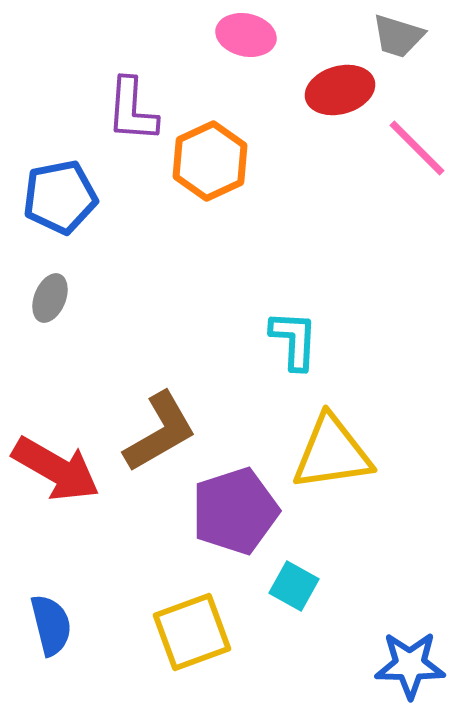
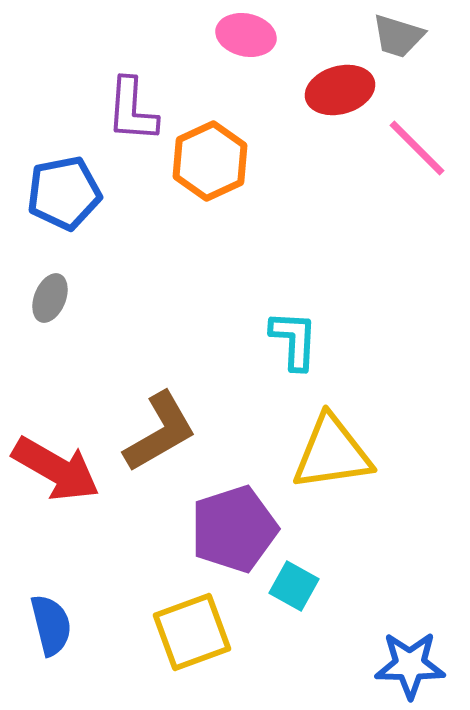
blue pentagon: moved 4 px right, 4 px up
purple pentagon: moved 1 px left, 18 px down
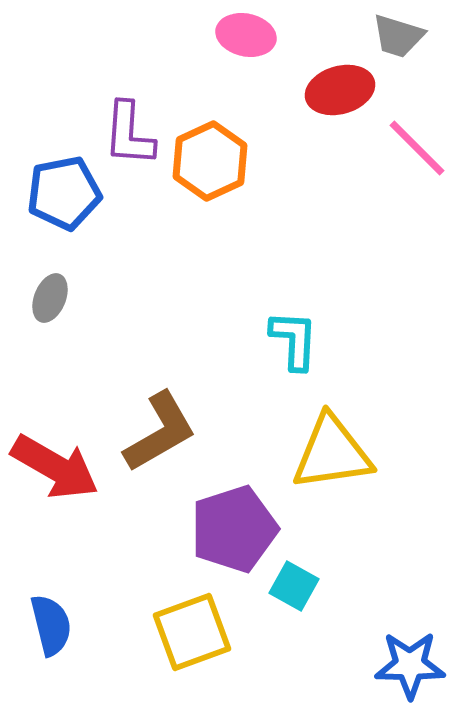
purple L-shape: moved 3 px left, 24 px down
red arrow: moved 1 px left, 2 px up
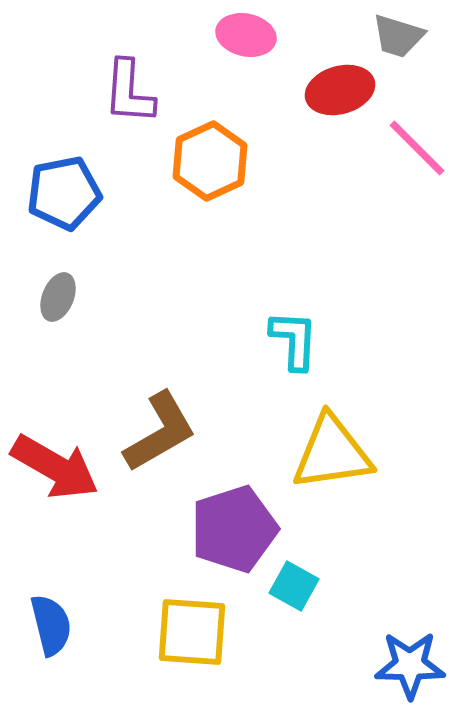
purple L-shape: moved 42 px up
gray ellipse: moved 8 px right, 1 px up
yellow square: rotated 24 degrees clockwise
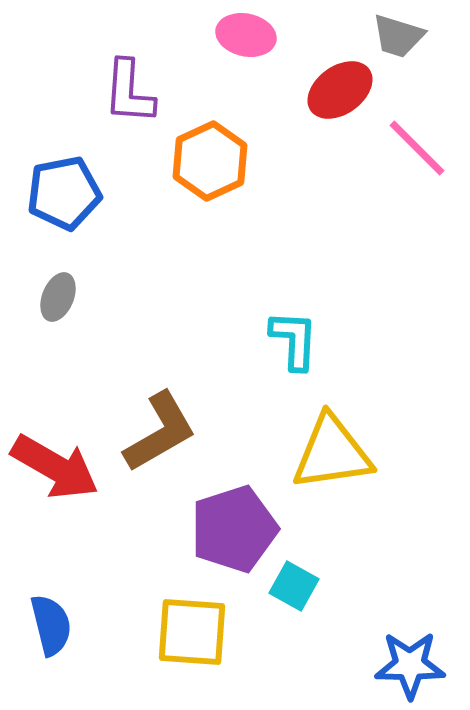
red ellipse: rotated 20 degrees counterclockwise
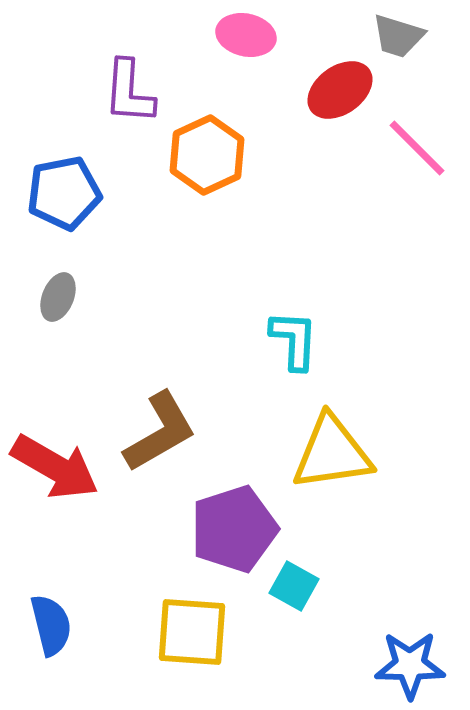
orange hexagon: moved 3 px left, 6 px up
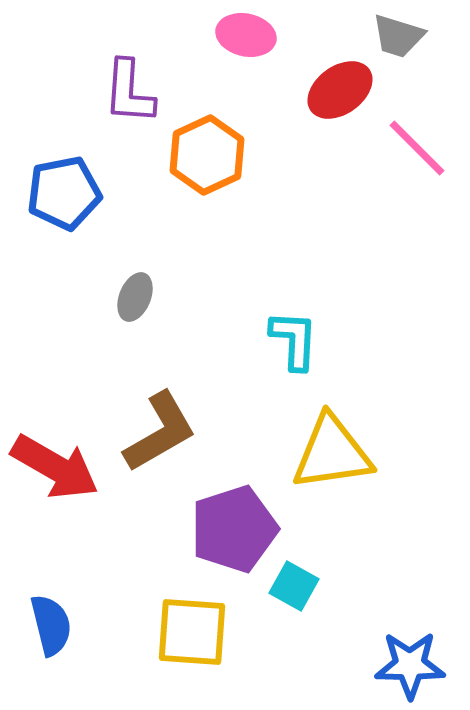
gray ellipse: moved 77 px right
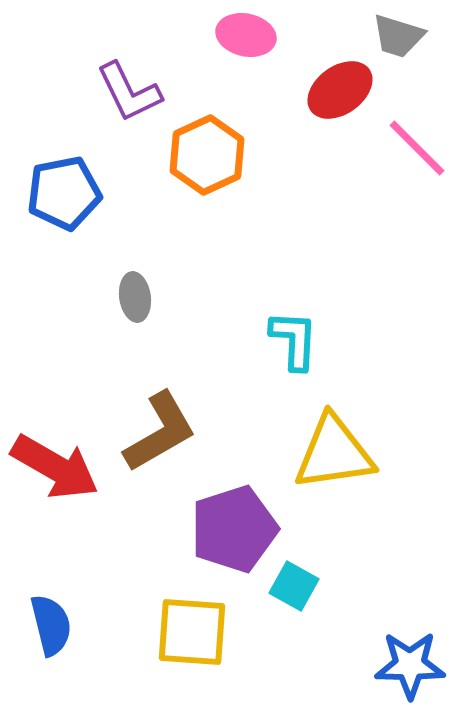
purple L-shape: rotated 30 degrees counterclockwise
gray ellipse: rotated 30 degrees counterclockwise
yellow triangle: moved 2 px right
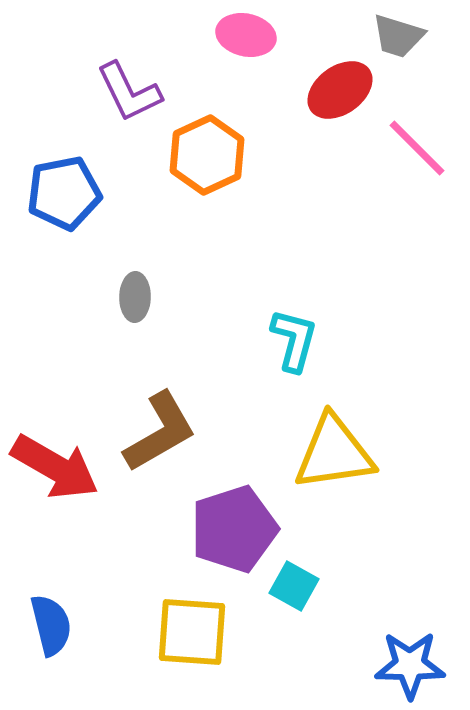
gray ellipse: rotated 9 degrees clockwise
cyan L-shape: rotated 12 degrees clockwise
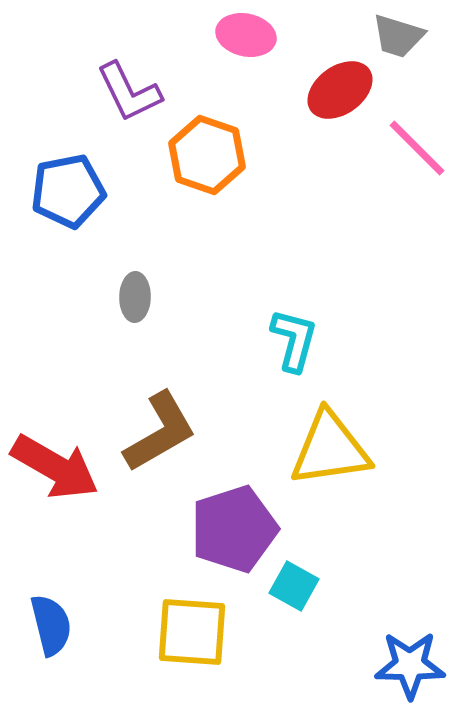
orange hexagon: rotated 16 degrees counterclockwise
blue pentagon: moved 4 px right, 2 px up
yellow triangle: moved 4 px left, 4 px up
